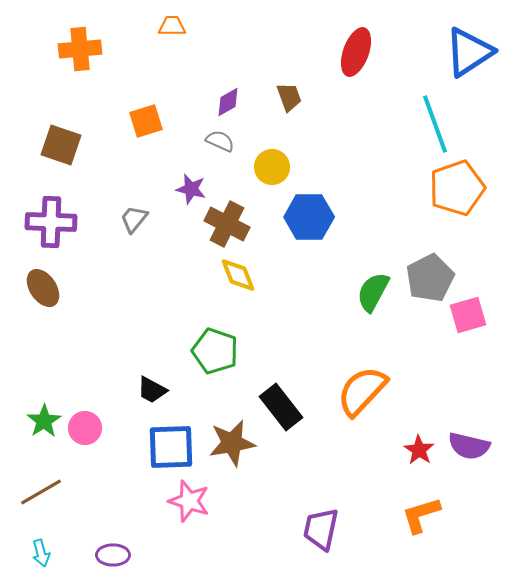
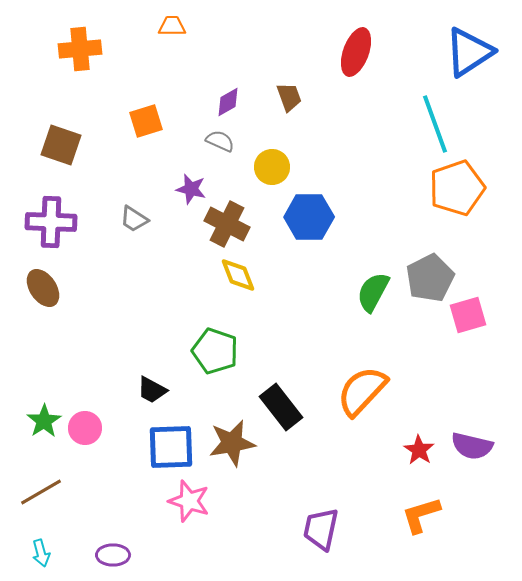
gray trapezoid: rotated 96 degrees counterclockwise
purple semicircle: moved 3 px right
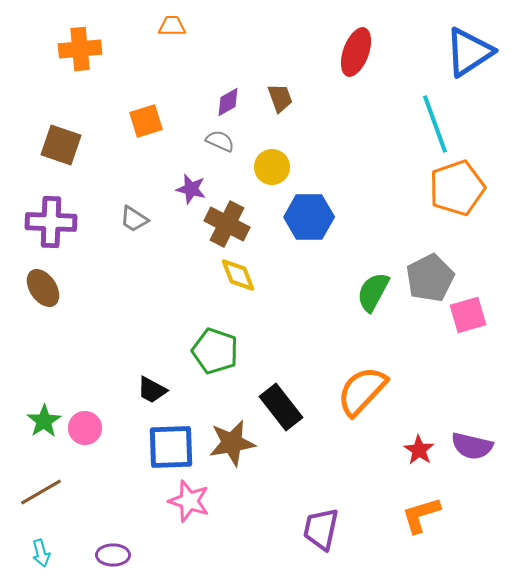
brown trapezoid: moved 9 px left, 1 px down
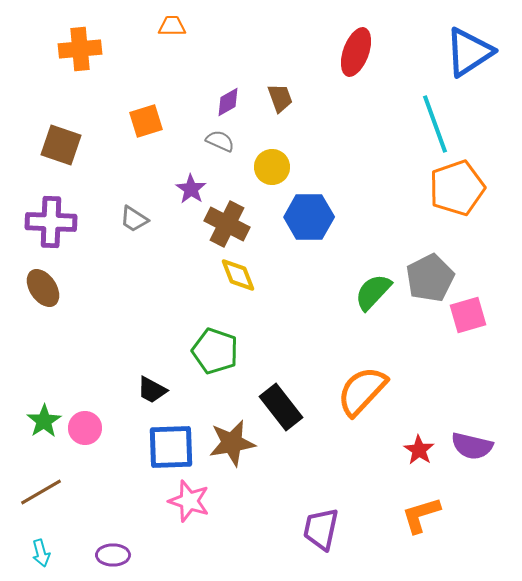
purple star: rotated 20 degrees clockwise
green semicircle: rotated 15 degrees clockwise
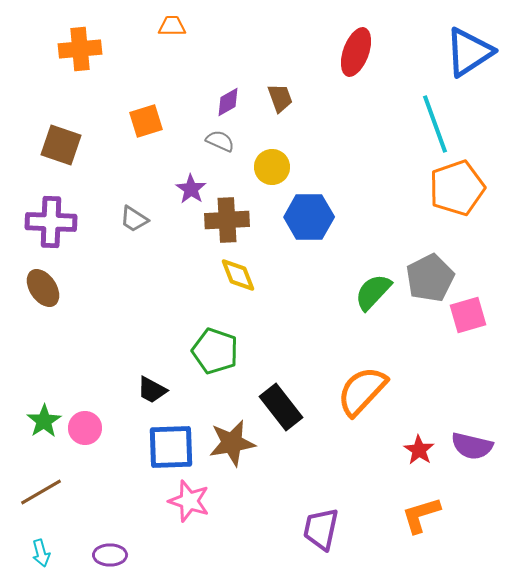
brown cross: moved 4 px up; rotated 30 degrees counterclockwise
purple ellipse: moved 3 px left
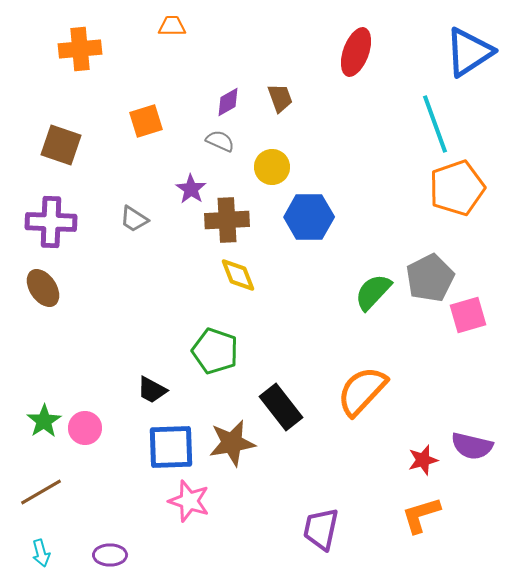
red star: moved 4 px right, 10 px down; rotated 24 degrees clockwise
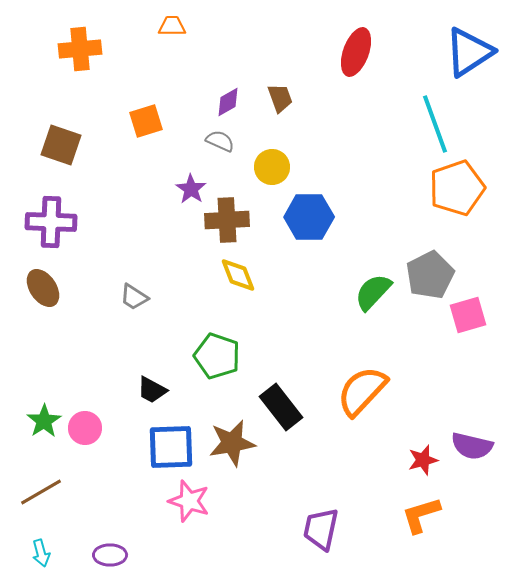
gray trapezoid: moved 78 px down
gray pentagon: moved 3 px up
green pentagon: moved 2 px right, 5 px down
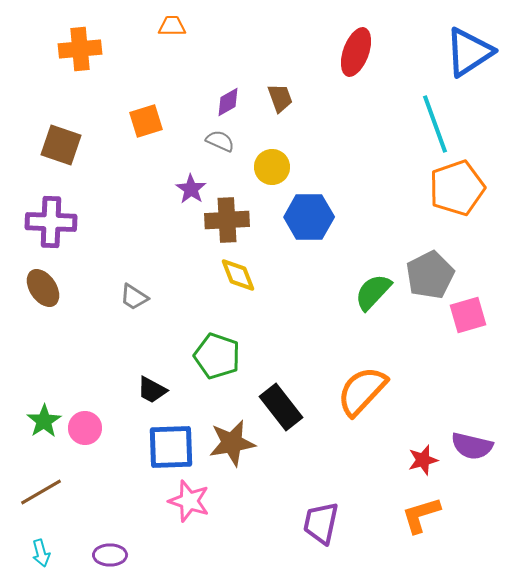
purple trapezoid: moved 6 px up
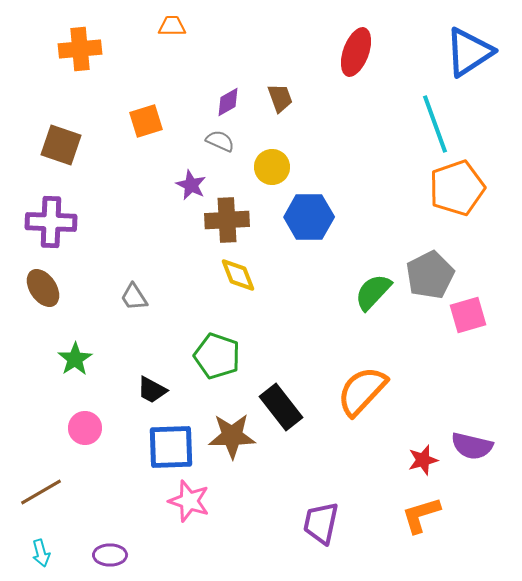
purple star: moved 4 px up; rotated 8 degrees counterclockwise
gray trapezoid: rotated 24 degrees clockwise
green star: moved 31 px right, 62 px up
brown star: moved 7 px up; rotated 9 degrees clockwise
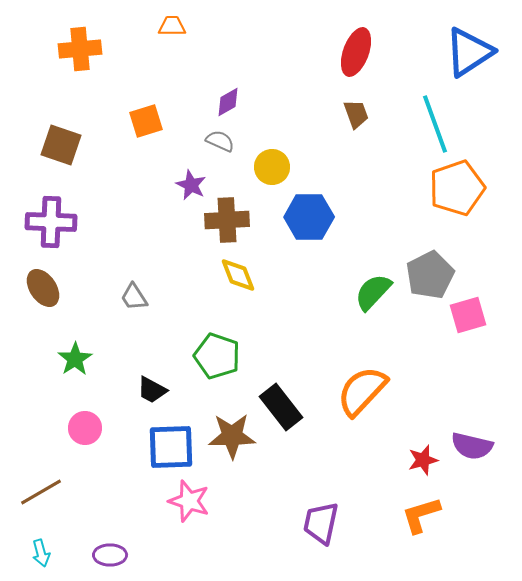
brown trapezoid: moved 76 px right, 16 px down
